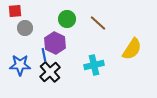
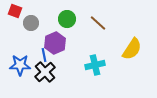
red square: rotated 24 degrees clockwise
gray circle: moved 6 px right, 5 px up
purple hexagon: rotated 10 degrees clockwise
cyan cross: moved 1 px right
black cross: moved 5 px left
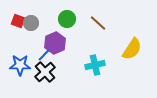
red square: moved 3 px right, 10 px down
blue line: rotated 56 degrees clockwise
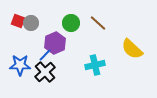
green circle: moved 4 px right, 4 px down
yellow semicircle: rotated 100 degrees clockwise
blue line: moved 1 px right
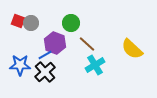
brown line: moved 11 px left, 21 px down
purple hexagon: rotated 15 degrees counterclockwise
blue line: rotated 16 degrees clockwise
cyan cross: rotated 18 degrees counterclockwise
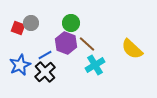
red square: moved 7 px down
purple hexagon: moved 11 px right
blue star: rotated 25 degrees counterclockwise
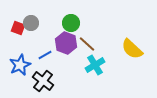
black cross: moved 2 px left, 9 px down; rotated 10 degrees counterclockwise
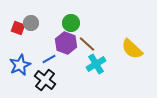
blue line: moved 4 px right, 4 px down
cyan cross: moved 1 px right, 1 px up
black cross: moved 2 px right, 1 px up
